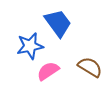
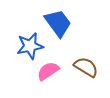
brown semicircle: moved 4 px left
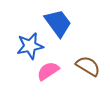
brown semicircle: moved 2 px right, 1 px up
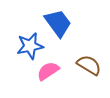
brown semicircle: moved 1 px right, 1 px up
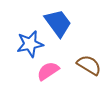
blue star: moved 2 px up
